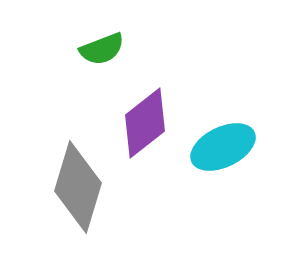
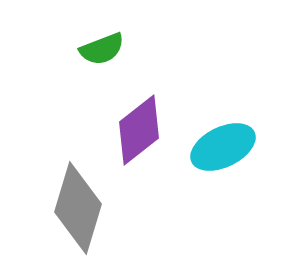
purple diamond: moved 6 px left, 7 px down
gray diamond: moved 21 px down
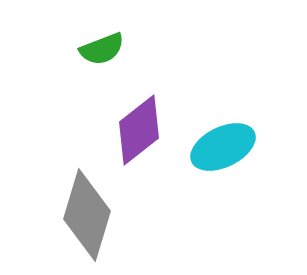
gray diamond: moved 9 px right, 7 px down
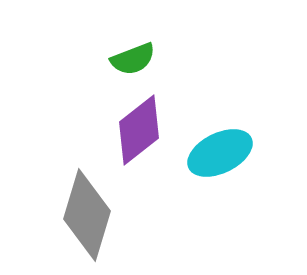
green semicircle: moved 31 px right, 10 px down
cyan ellipse: moved 3 px left, 6 px down
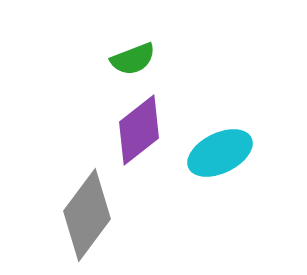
gray diamond: rotated 20 degrees clockwise
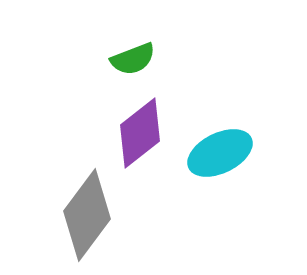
purple diamond: moved 1 px right, 3 px down
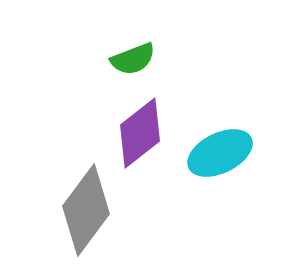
gray diamond: moved 1 px left, 5 px up
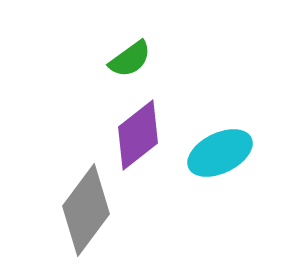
green semicircle: moved 3 px left; rotated 15 degrees counterclockwise
purple diamond: moved 2 px left, 2 px down
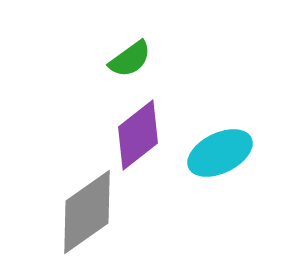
gray diamond: moved 1 px right, 2 px down; rotated 18 degrees clockwise
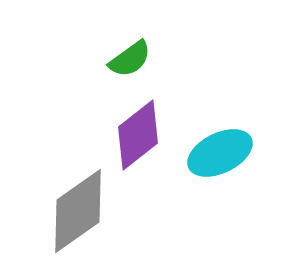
gray diamond: moved 9 px left, 1 px up
